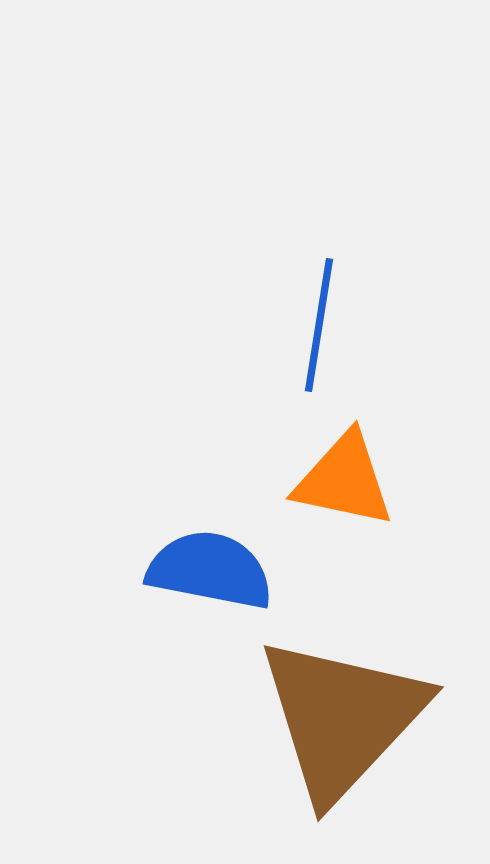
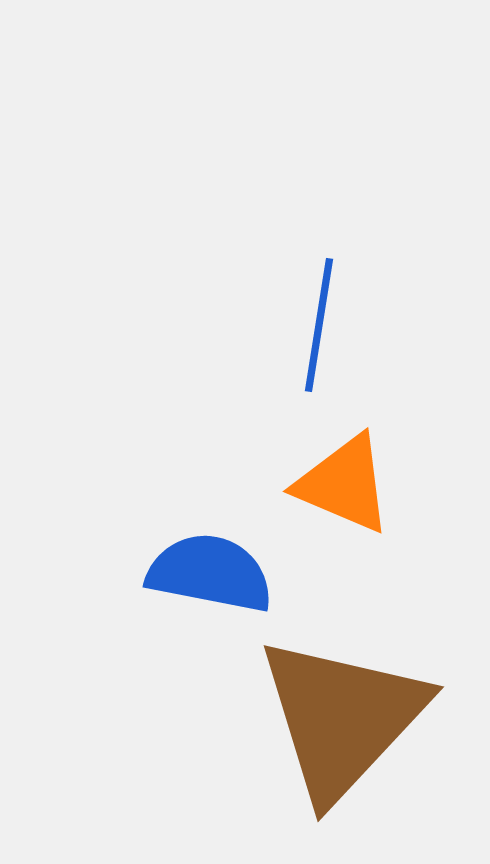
orange triangle: moved 4 px down; rotated 11 degrees clockwise
blue semicircle: moved 3 px down
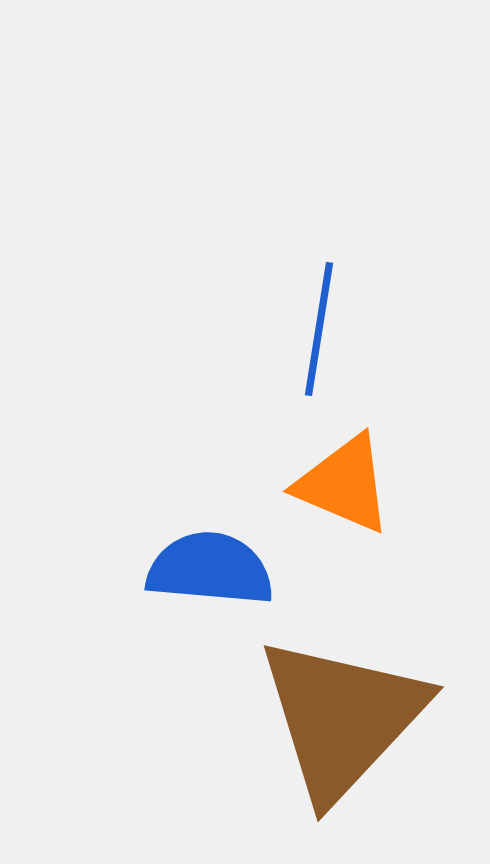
blue line: moved 4 px down
blue semicircle: moved 4 px up; rotated 6 degrees counterclockwise
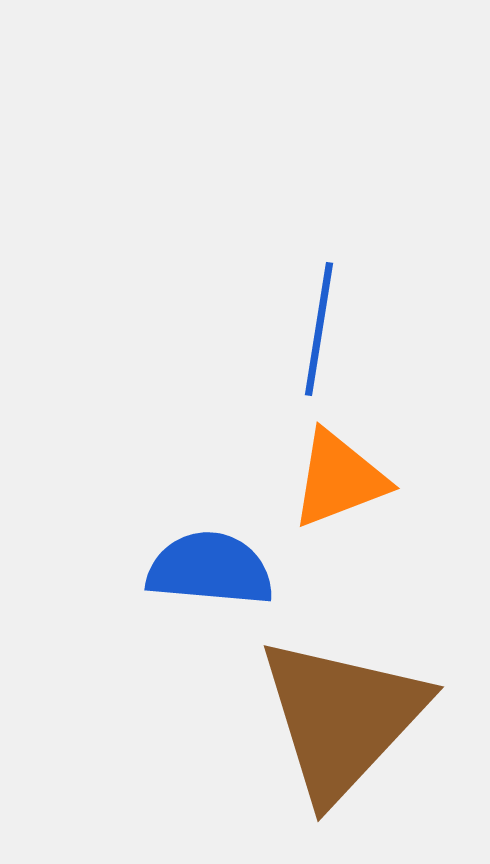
orange triangle: moved 5 px left, 5 px up; rotated 44 degrees counterclockwise
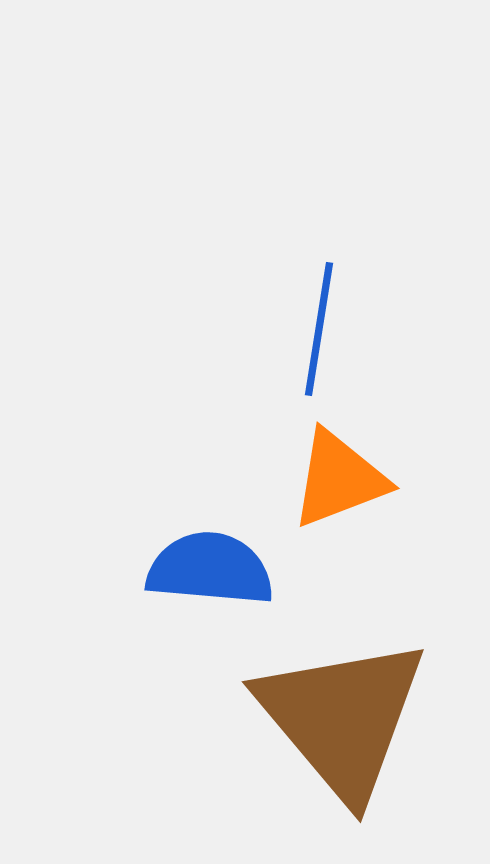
brown triangle: rotated 23 degrees counterclockwise
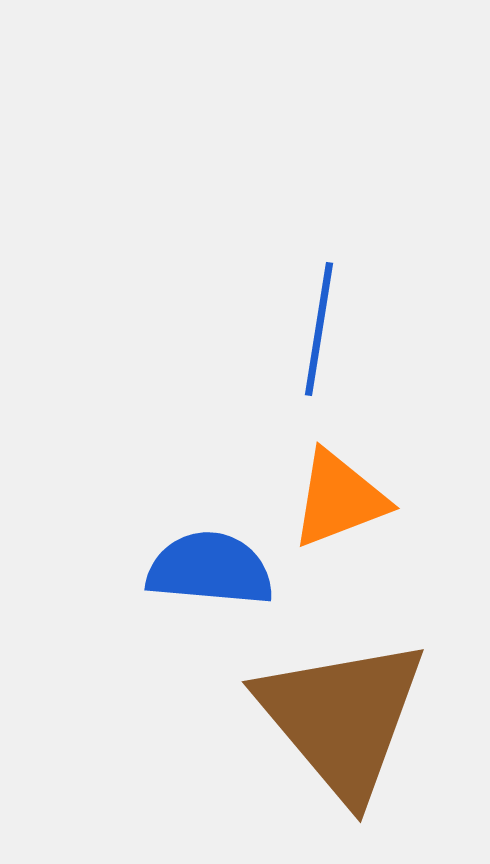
orange triangle: moved 20 px down
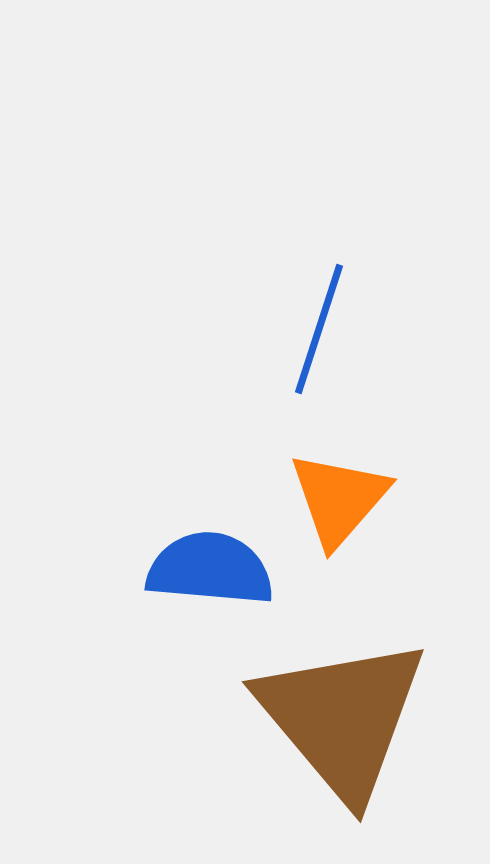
blue line: rotated 9 degrees clockwise
orange triangle: rotated 28 degrees counterclockwise
